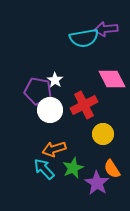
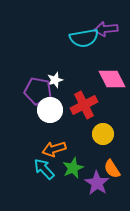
white star: rotated 21 degrees clockwise
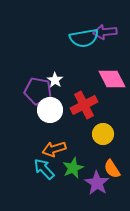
purple arrow: moved 1 px left, 3 px down
white star: rotated 21 degrees counterclockwise
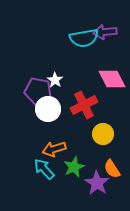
white circle: moved 2 px left, 1 px up
green star: moved 1 px right, 1 px up
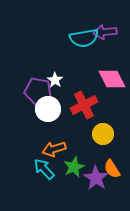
purple star: moved 1 px left, 5 px up
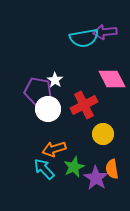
orange semicircle: rotated 24 degrees clockwise
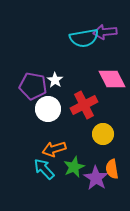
purple pentagon: moved 5 px left, 5 px up
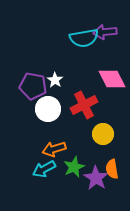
cyan arrow: rotated 75 degrees counterclockwise
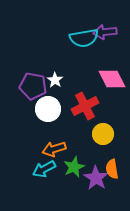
red cross: moved 1 px right, 1 px down
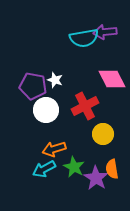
white star: rotated 14 degrees counterclockwise
white circle: moved 2 px left, 1 px down
green star: rotated 20 degrees counterclockwise
